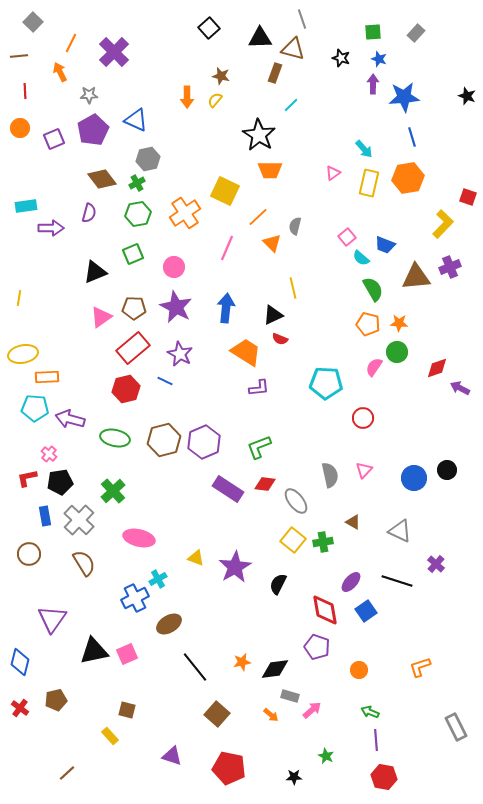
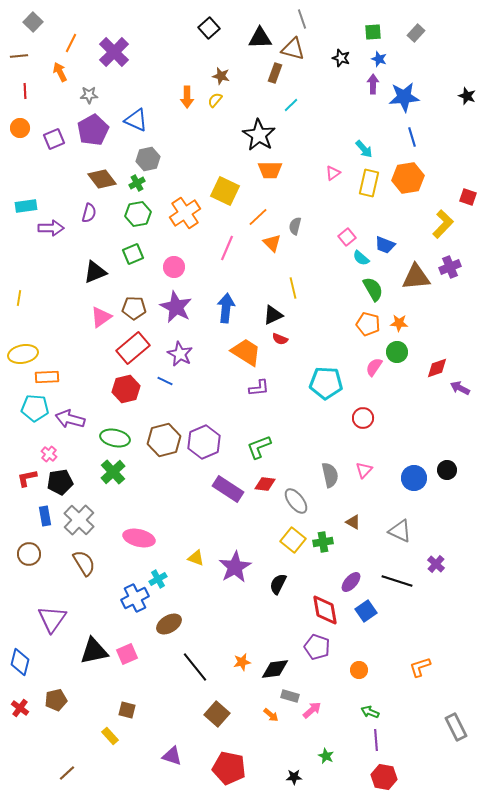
green cross at (113, 491): moved 19 px up
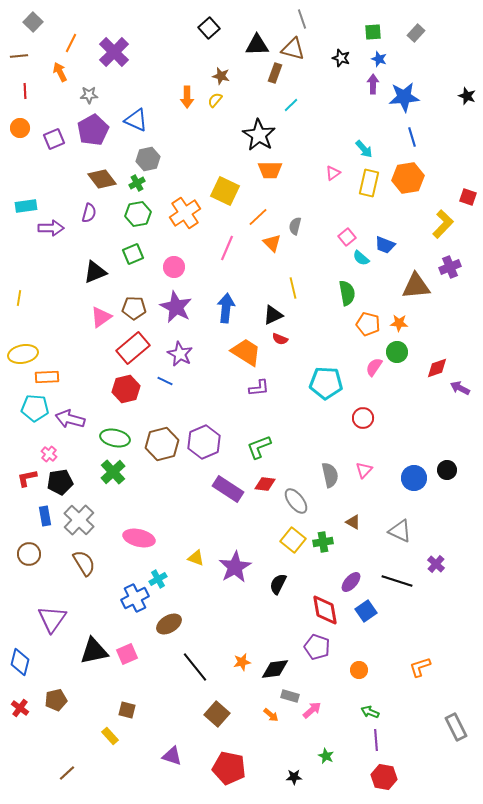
black triangle at (260, 38): moved 3 px left, 7 px down
brown triangle at (416, 277): moved 9 px down
green semicircle at (373, 289): moved 26 px left, 4 px down; rotated 20 degrees clockwise
brown hexagon at (164, 440): moved 2 px left, 4 px down
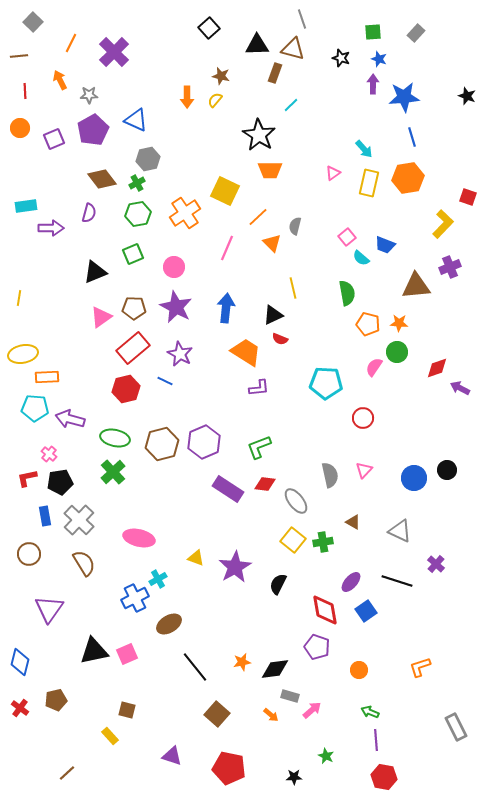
orange arrow at (60, 72): moved 8 px down
purple triangle at (52, 619): moved 3 px left, 10 px up
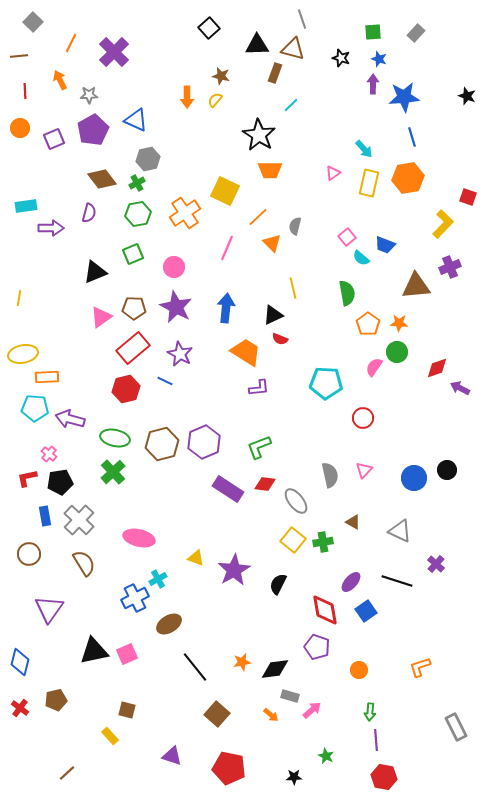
orange pentagon at (368, 324): rotated 20 degrees clockwise
purple star at (235, 567): moved 1 px left, 3 px down
green arrow at (370, 712): rotated 108 degrees counterclockwise
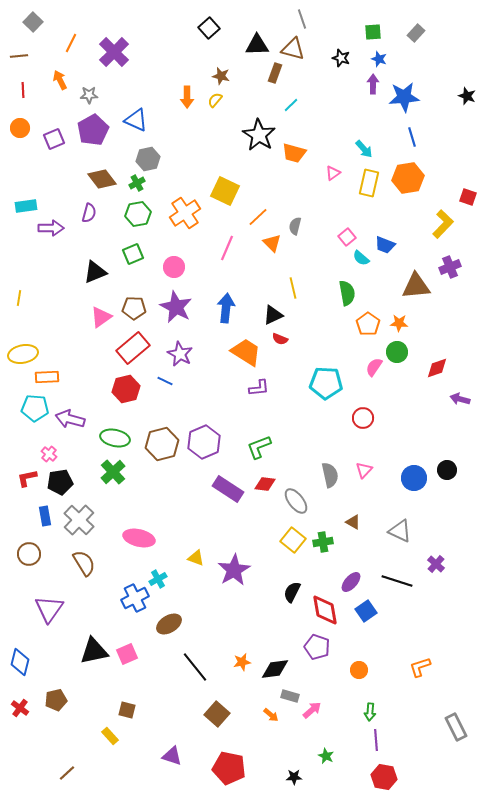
red line at (25, 91): moved 2 px left, 1 px up
orange trapezoid at (270, 170): moved 24 px right, 17 px up; rotated 15 degrees clockwise
purple arrow at (460, 388): moved 11 px down; rotated 12 degrees counterclockwise
black semicircle at (278, 584): moved 14 px right, 8 px down
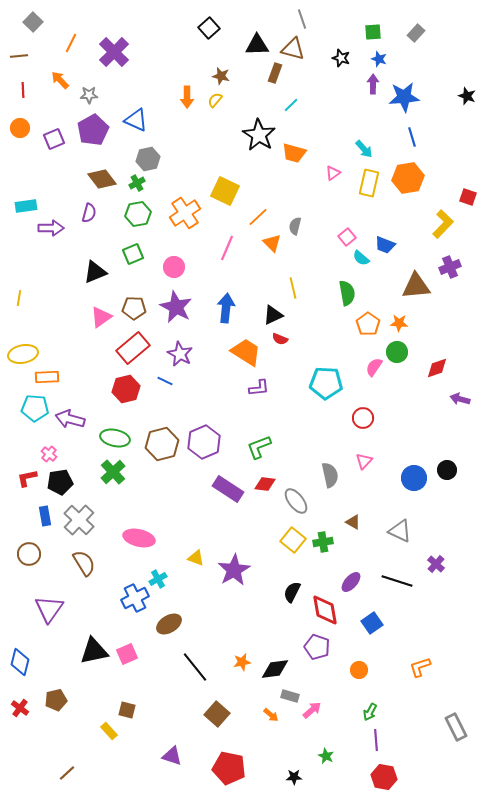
orange arrow at (60, 80): rotated 18 degrees counterclockwise
pink triangle at (364, 470): moved 9 px up
blue square at (366, 611): moved 6 px right, 12 px down
green arrow at (370, 712): rotated 24 degrees clockwise
yellow rectangle at (110, 736): moved 1 px left, 5 px up
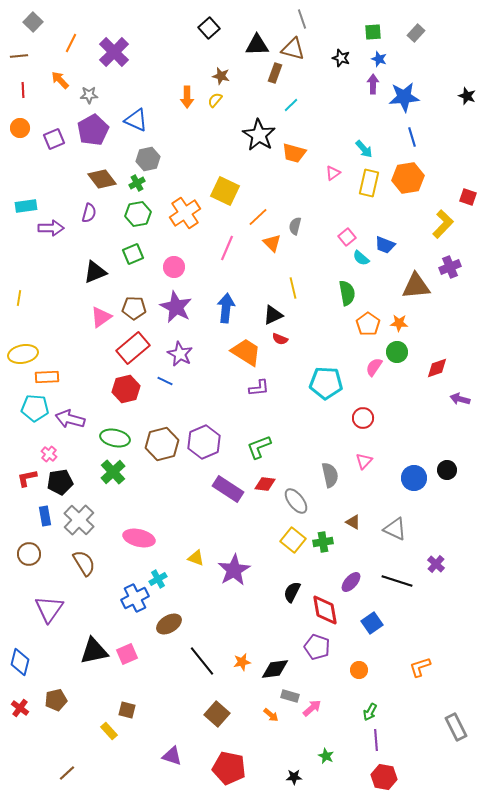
gray triangle at (400, 531): moved 5 px left, 2 px up
black line at (195, 667): moved 7 px right, 6 px up
pink arrow at (312, 710): moved 2 px up
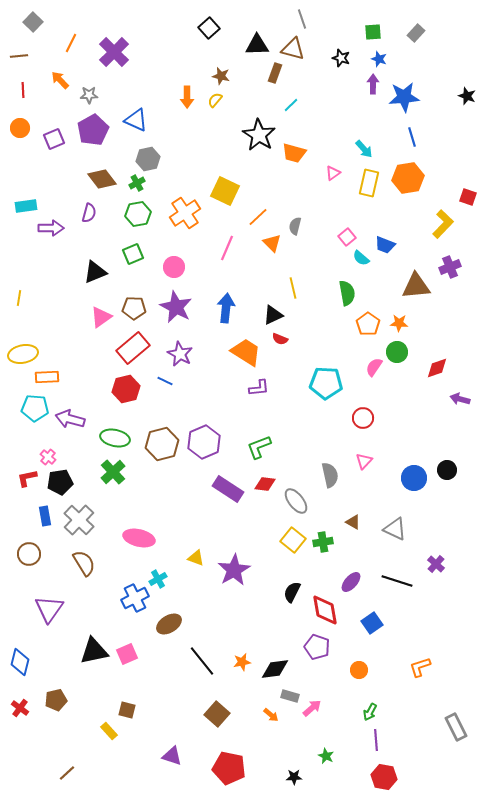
pink cross at (49, 454): moved 1 px left, 3 px down
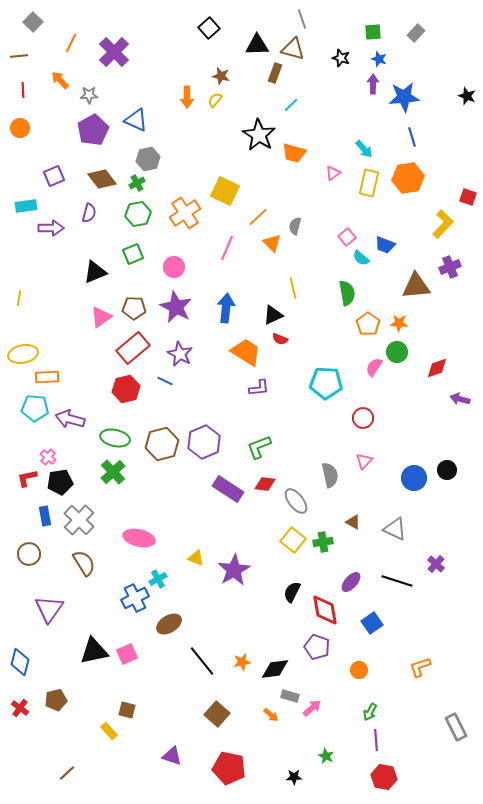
purple square at (54, 139): moved 37 px down
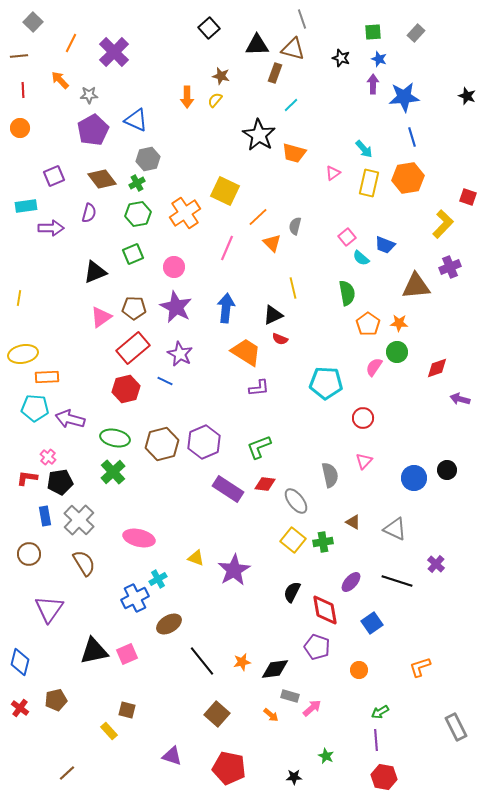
red L-shape at (27, 478): rotated 20 degrees clockwise
green arrow at (370, 712): moved 10 px right; rotated 30 degrees clockwise
